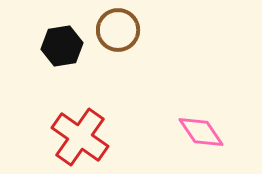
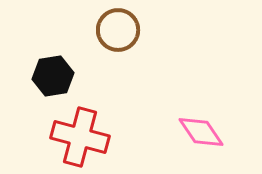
black hexagon: moved 9 px left, 30 px down
red cross: rotated 20 degrees counterclockwise
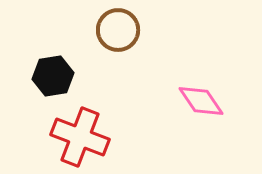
pink diamond: moved 31 px up
red cross: rotated 6 degrees clockwise
